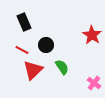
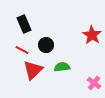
black rectangle: moved 2 px down
green semicircle: rotated 63 degrees counterclockwise
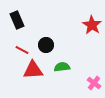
black rectangle: moved 7 px left, 4 px up
red star: moved 10 px up
red triangle: rotated 40 degrees clockwise
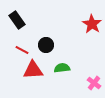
black rectangle: rotated 12 degrees counterclockwise
red star: moved 1 px up
green semicircle: moved 1 px down
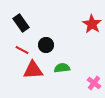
black rectangle: moved 4 px right, 3 px down
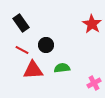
pink cross: rotated 24 degrees clockwise
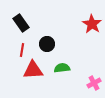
black circle: moved 1 px right, 1 px up
red line: rotated 72 degrees clockwise
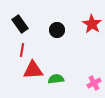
black rectangle: moved 1 px left, 1 px down
black circle: moved 10 px right, 14 px up
green semicircle: moved 6 px left, 11 px down
